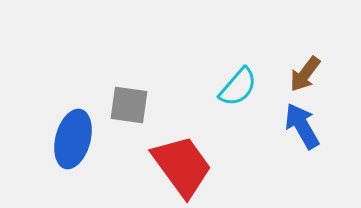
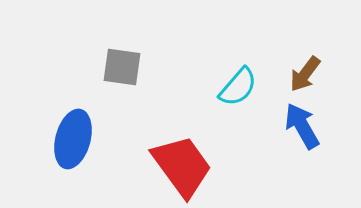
gray square: moved 7 px left, 38 px up
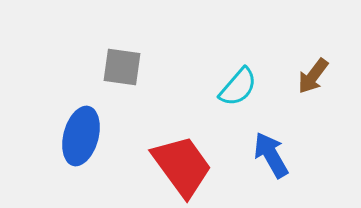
brown arrow: moved 8 px right, 2 px down
blue arrow: moved 31 px left, 29 px down
blue ellipse: moved 8 px right, 3 px up
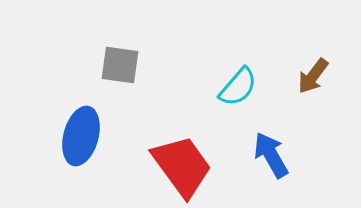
gray square: moved 2 px left, 2 px up
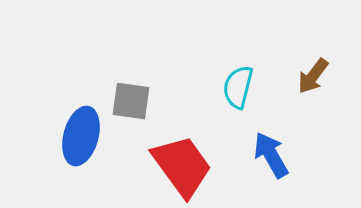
gray square: moved 11 px right, 36 px down
cyan semicircle: rotated 153 degrees clockwise
